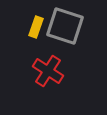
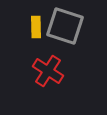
yellow rectangle: rotated 20 degrees counterclockwise
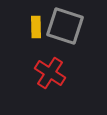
red cross: moved 2 px right, 2 px down
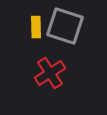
red cross: rotated 24 degrees clockwise
